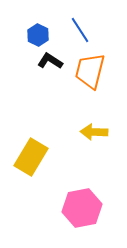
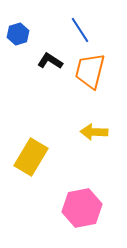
blue hexagon: moved 20 px left, 1 px up; rotated 15 degrees clockwise
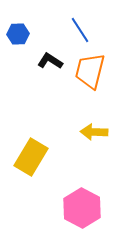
blue hexagon: rotated 15 degrees clockwise
pink hexagon: rotated 21 degrees counterclockwise
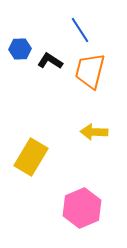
blue hexagon: moved 2 px right, 15 px down
pink hexagon: rotated 9 degrees clockwise
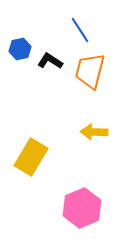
blue hexagon: rotated 10 degrees counterclockwise
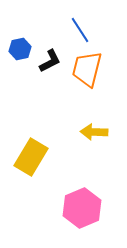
black L-shape: rotated 120 degrees clockwise
orange trapezoid: moved 3 px left, 2 px up
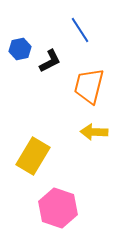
orange trapezoid: moved 2 px right, 17 px down
yellow rectangle: moved 2 px right, 1 px up
pink hexagon: moved 24 px left; rotated 18 degrees counterclockwise
